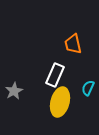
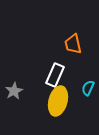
yellow ellipse: moved 2 px left, 1 px up
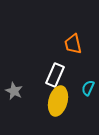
gray star: rotated 18 degrees counterclockwise
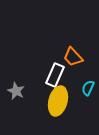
orange trapezoid: moved 13 px down; rotated 30 degrees counterclockwise
gray star: moved 2 px right
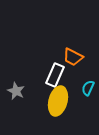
orange trapezoid: rotated 20 degrees counterclockwise
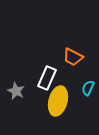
white rectangle: moved 8 px left, 3 px down
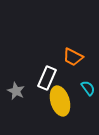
cyan semicircle: rotated 119 degrees clockwise
yellow ellipse: moved 2 px right; rotated 32 degrees counterclockwise
